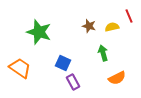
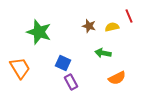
green arrow: rotated 63 degrees counterclockwise
orange trapezoid: rotated 25 degrees clockwise
purple rectangle: moved 2 px left
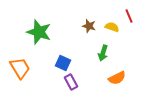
yellow semicircle: rotated 32 degrees clockwise
green arrow: rotated 84 degrees counterclockwise
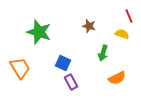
yellow semicircle: moved 10 px right, 7 px down
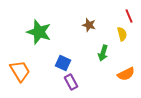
brown star: moved 1 px up
yellow semicircle: rotated 56 degrees clockwise
orange trapezoid: moved 3 px down
orange semicircle: moved 9 px right, 4 px up
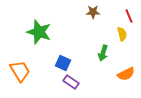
brown star: moved 4 px right, 13 px up; rotated 16 degrees counterclockwise
purple rectangle: rotated 28 degrees counterclockwise
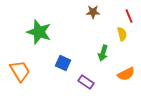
purple rectangle: moved 15 px right
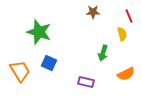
blue square: moved 14 px left
purple rectangle: rotated 21 degrees counterclockwise
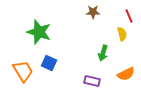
orange trapezoid: moved 3 px right
purple rectangle: moved 6 px right, 1 px up
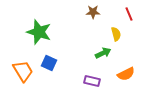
red line: moved 2 px up
yellow semicircle: moved 6 px left
green arrow: rotated 133 degrees counterclockwise
